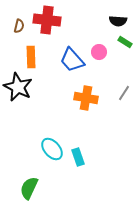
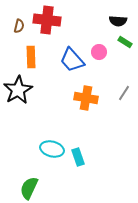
black star: moved 3 px down; rotated 16 degrees clockwise
cyan ellipse: rotated 35 degrees counterclockwise
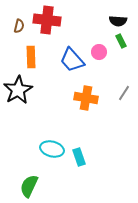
green rectangle: moved 4 px left, 1 px up; rotated 32 degrees clockwise
cyan rectangle: moved 1 px right
green semicircle: moved 2 px up
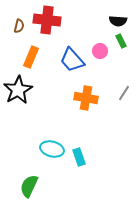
pink circle: moved 1 px right, 1 px up
orange rectangle: rotated 25 degrees clockwise
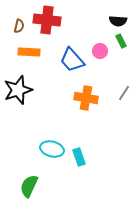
orange rectangle: moved 2 px left, 5 px up; rotated 70 degrees clockwise
black star: rotated 12 degrees clockwise
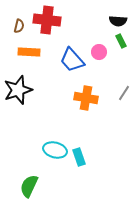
pink circle: moved 1 px left, 1 px down
cyan ellipse: moved 3 px right, 1 px down
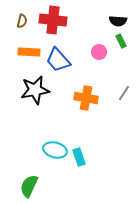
red cross: moved 6 px right
brown semicircle: moved 3 px right, 5 px up
blue trapezoid: moved 14 px left
black star: moved 17 px right; rotated 8 degrees clockwise
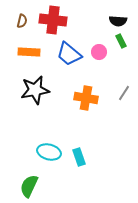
blue trapezoid: moved 11 px right, 6 px up; rotated 8 degrees counterclockwise
cyan ellipse: moved 6 px left, 2 px down
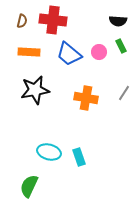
green rectangle: moved 5 px down
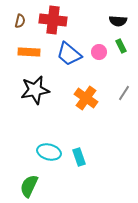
brown semicircle: moved 2 px left
orange cross: rotated 25 degrees clockwise
